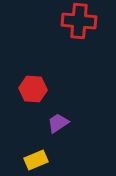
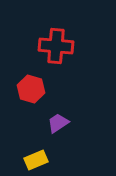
red cross: moved 23 px left, 25 px down
red hexagon: moved 2 px left; rotated 12 degrees clockwise
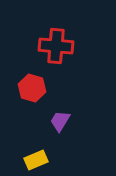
red hexagon: moved 1 px right, 1 px up
purple trapezoid: moved 2 px right, 2 px up; rotated 25 degrees counterclockwise
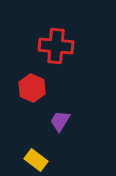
red hexagon: rotated 8 degrees clockwise
yellow rectangle: rotated 60 degrees clockwise
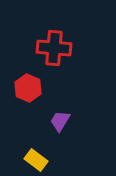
red cross: moved 2 px left, 2 px down
red hexagon: moved 4 px left
